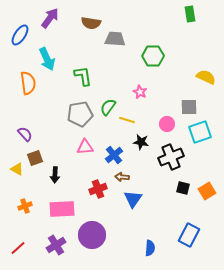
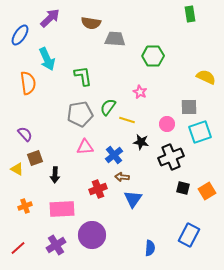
purple arrow: rotated 10 degrees clockwise
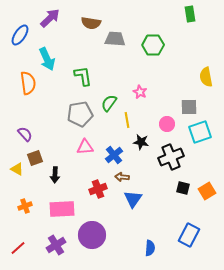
green hexagon: moved 11 px up
yellow semicircle: rotated 126 degrees counterclockwise
green semicircle: moved 1 px right, 4 px up
yellow line: rotated 63 degrees clockwise
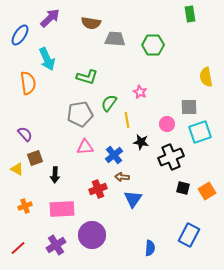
green L-shape: moved 4 px right, 1 px down; rotated 115 degrees clockwise
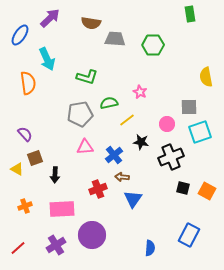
green semicircle: rotated 42 degrees clockwise
yellow line: rotated 63 degrees clockwise
orange square: rotated 30 degrees counterclockwise
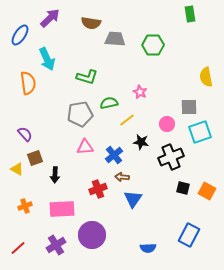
blue semicircle: moved 2 px left; rotated 84 degrees clockwise
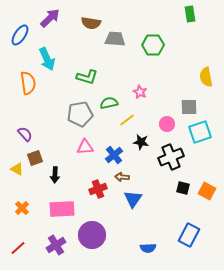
orange cross: moved 3 px left, 2 px down; rotated 24 degrees counterclockwise
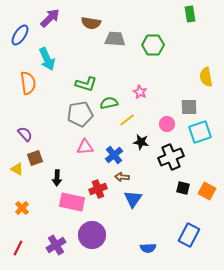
green L-shape: moved 1 px left, 7 px down
black arrow: moved 2 px right, 3 px down
pink rectangle: moved 10 px right, 7 px up; rotated 15 degrees clockwise
red line: rotated 21 degrees counterclockwise
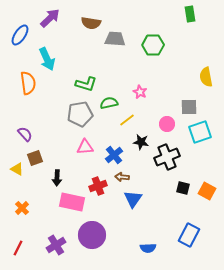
black cross: moved 4 px left
red cross: moved 3 px up
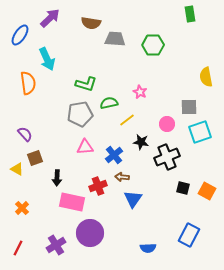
purple circle: moved 2 px left, 2 px up
